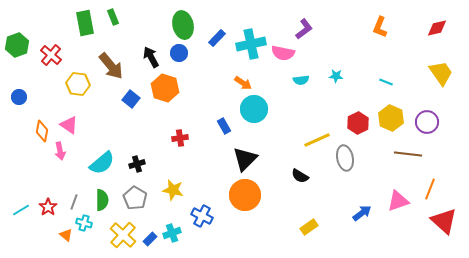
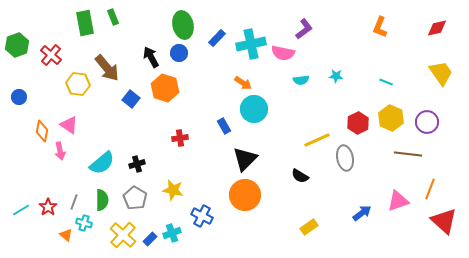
brown arrow at (111, 66): moved 4 px left, 2 px down
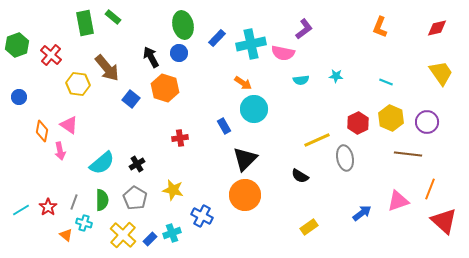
green rectangle at (113, 17): rotated 28 degrees counterclockwise
black cross at (137, 164): rotated 14 degrees counterclockwise
